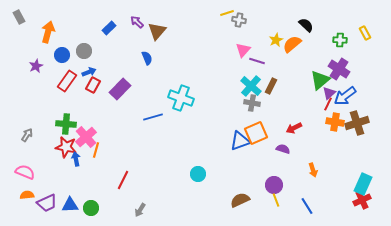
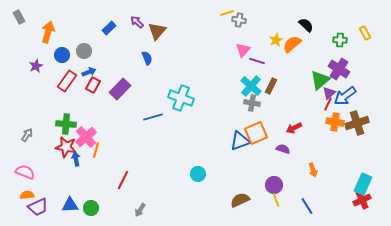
purple trapezoid at (47, 203): moved 9 px left, 4 px down
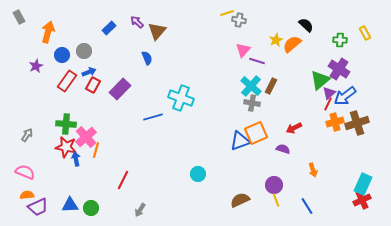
orange cross at (335, 122): rotated 24 degrees counterclockwise
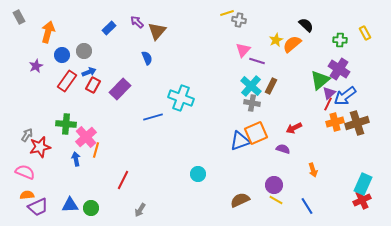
red star at (66, 147): moved 26 px left; rotated 25 degrees counterclockwise
yellow line at (276, 200): rotated 40 degrees counterclockwise
